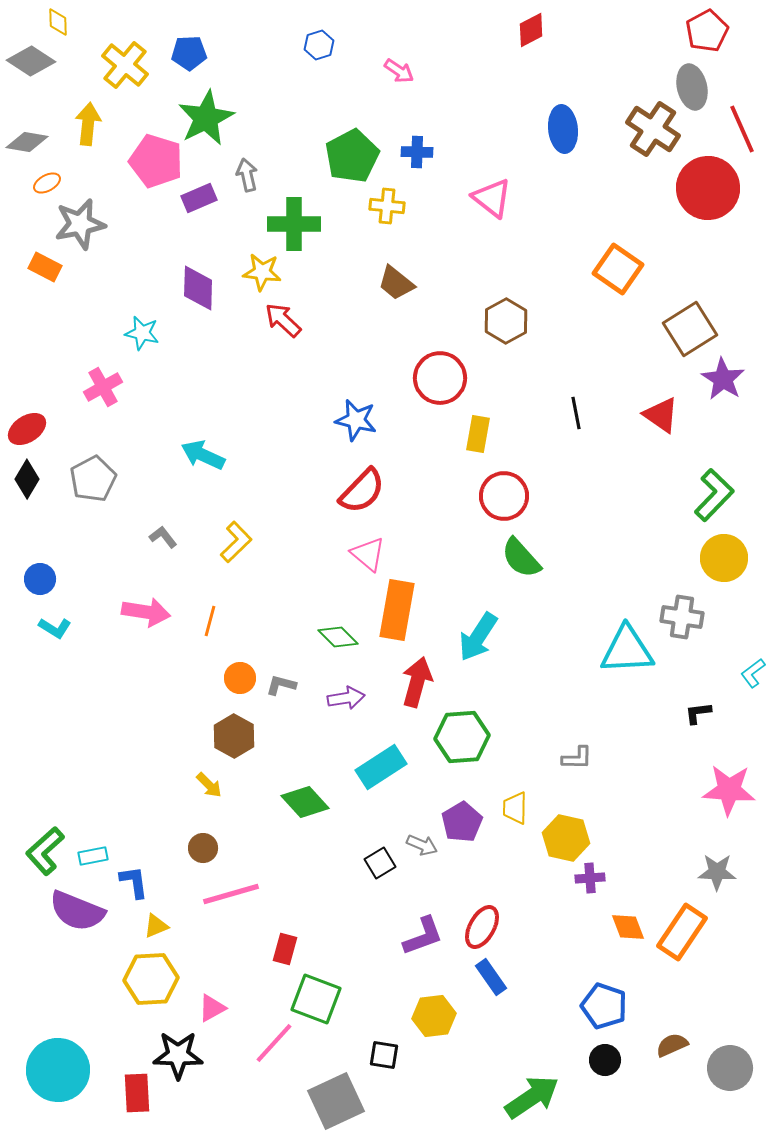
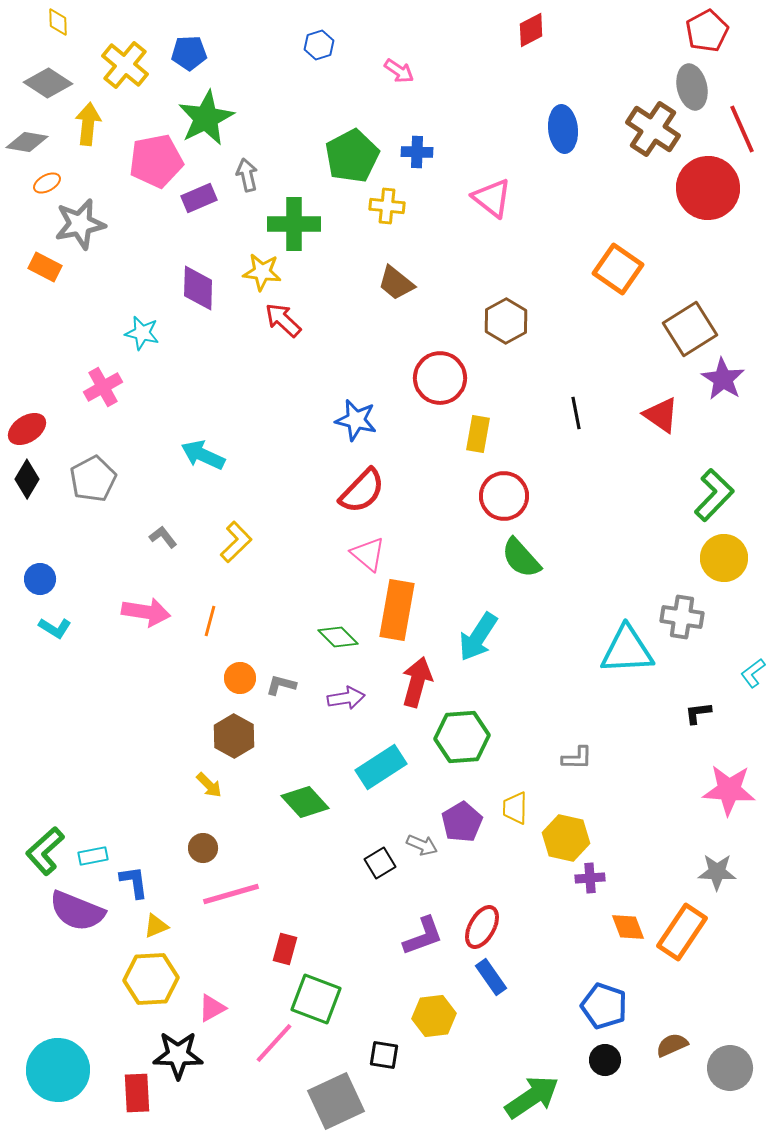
gray diamond at (31, 61): moved 17 px right, 22 px down
pink pentagon at (156, 161): rotated 28 degrees counterclockwise
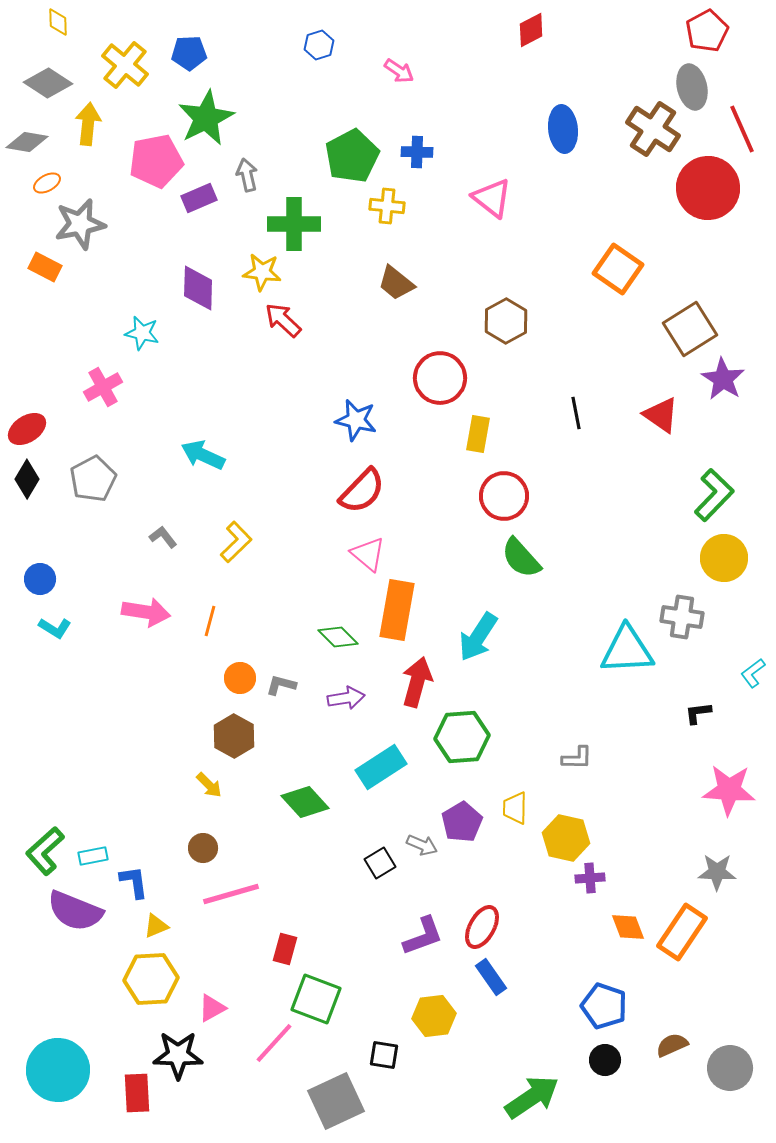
purple semicircle at (77, 911): moved 2 px left
